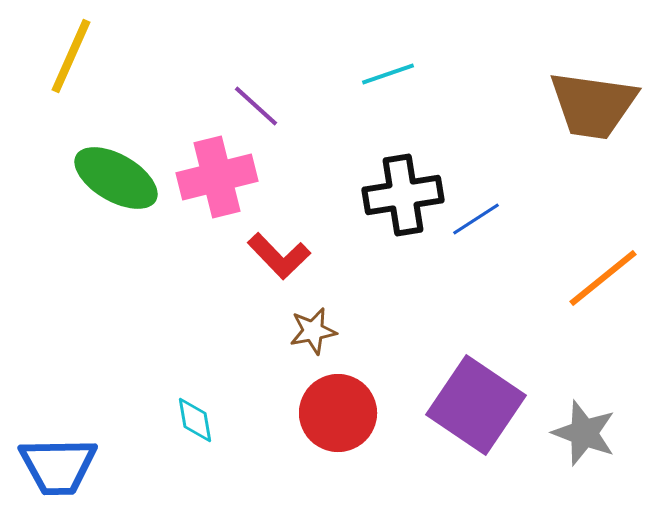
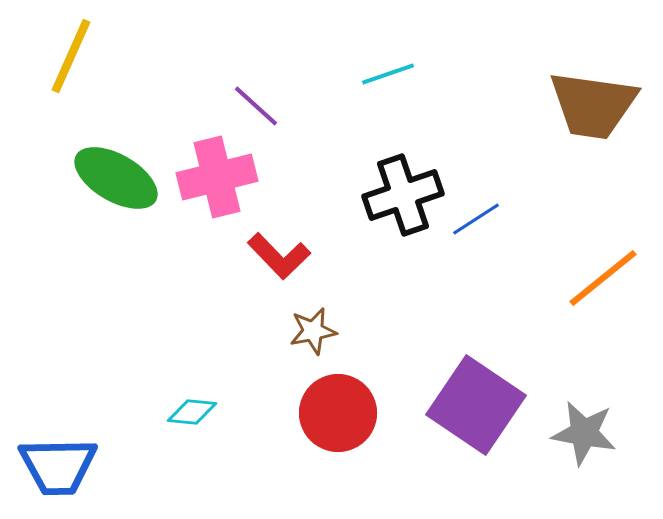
black cross: rotated 10 degrees counterclockwise
cyan diamond: moved 3 px left, 8 px up; rotated 75 degrees counterclockwise
gray star: rotated 10 degrees counterclockwise
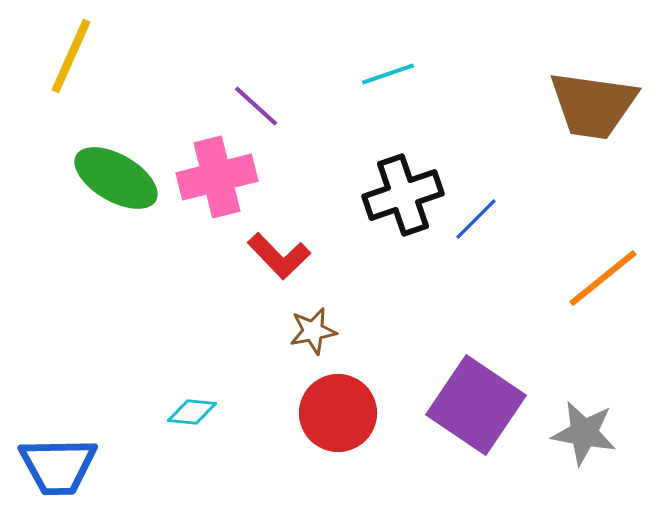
blue line: rotated 12 degrees counterclockwise
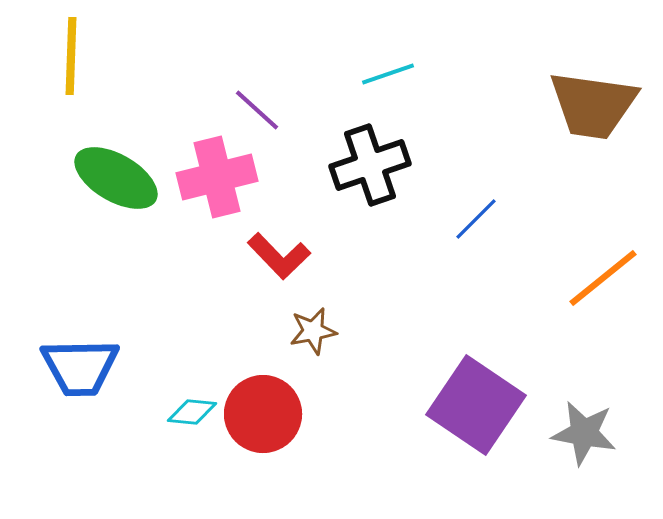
yellow line: rotated 22 degrees counterclockwise
purple line: moved 1 px right, 4 px down
black cross: moved 33 px left, 30 px up
red circle: moved 75 px left, 1 px down
blue trapezoid: moved 22 px right, 99 px up
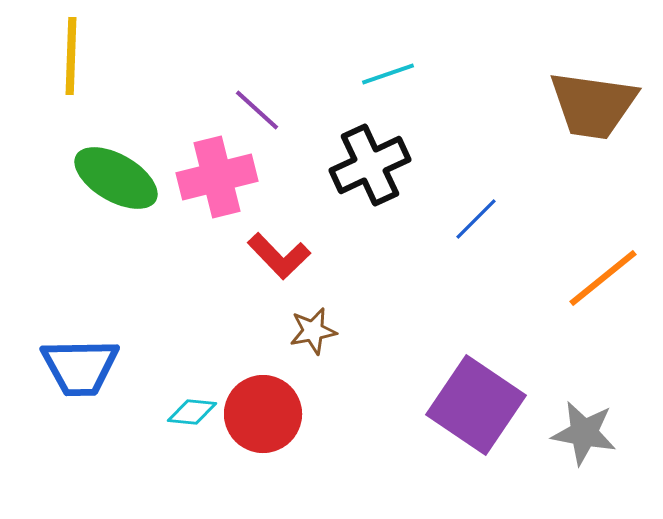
black cross: rotated 6 degrees counterclockwise
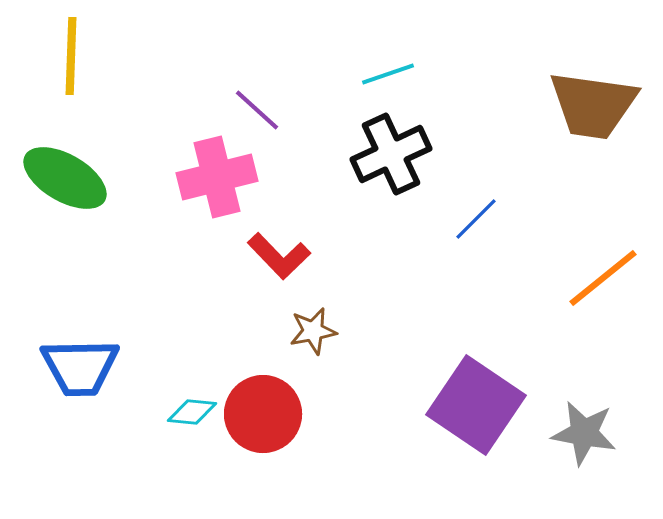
black cross: moved 21 px right, 11 px up
green ellipse: moved 51 px left
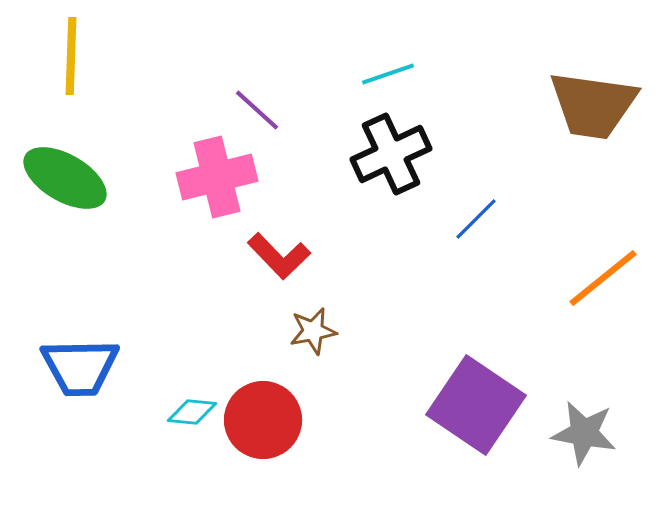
red circle: moved 6 px down
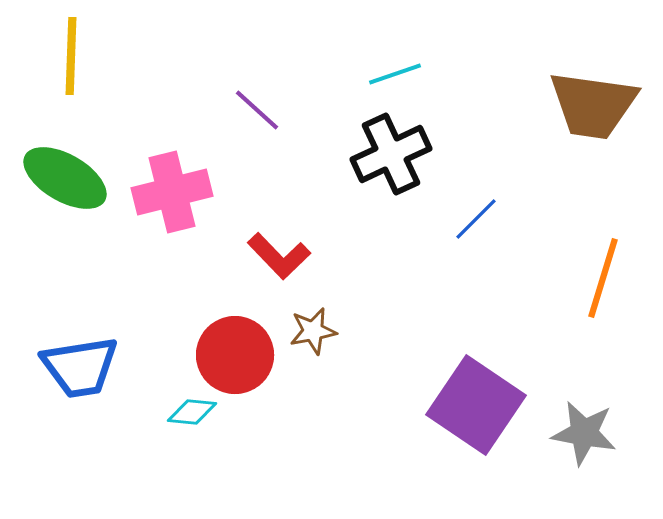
cyan line: moved 7 px right
pink cross: moved 45 px left, 15 px down
orange line: rotated 34 degrees counterclockwise
blue trapezoid: rotated 8 degrees counterclockwise
red circle: moved 28 px left, 65 px up
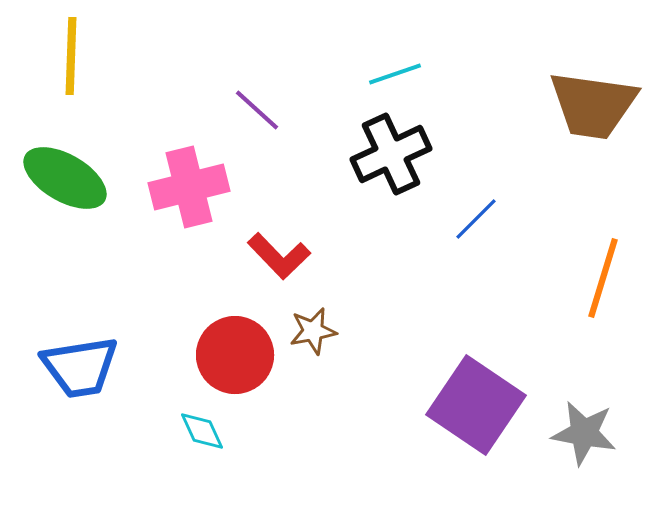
pink cross: moved 17 px right, 5 px up
cyan diamond: moved 10 px right, 19 px down; rotated 60 degrees clockwise
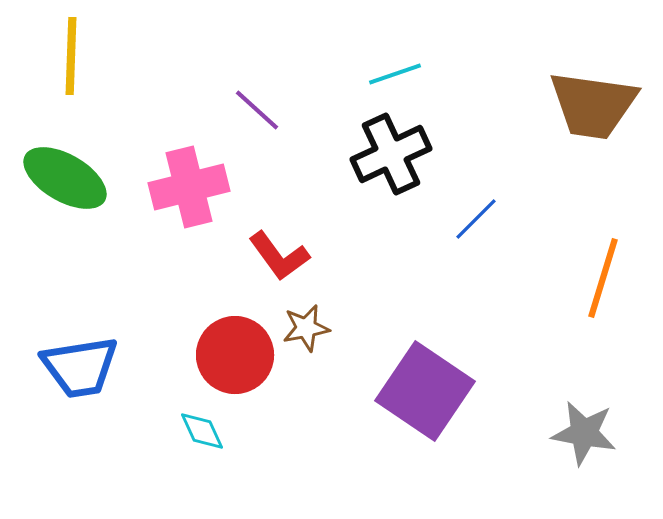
red L-shape: rotated 8 degrees clockwise
brown star: moved 7 px left, 3 px up
purple square: moved 51 px left, 14 px up
